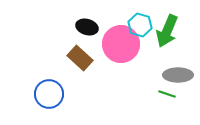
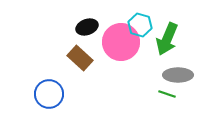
black ellipse: rotated 35 degrees counterclockwise
green arrow: moved 8 px down
pink circle: moved 2 px up
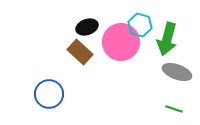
green arrow: rotated 8 degrees counterclockwise
brown rectangle: moved 6 px up
gray ellipse: moved 1 px left, 3 px up; rotated 20 degrees clockwise
green line: moved 7 px right, 15 px down
